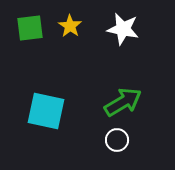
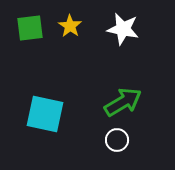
cyan square: moved 1 px left, 3 px down
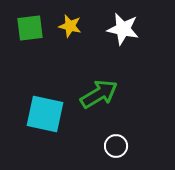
yellow star: rotated 20 degrees counterclockwise
green arrow: moved 24 px left, 8 px up
white circle: moved 1 px left, 6 px down
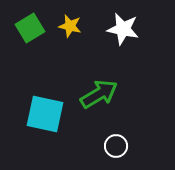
green square: rotated 24 degrees counterclockwise
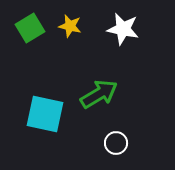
white circle: moved 3 px up
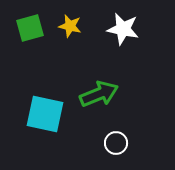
green square: rotated 16 degrees clockwise
green arrow: rotated 9 degrees clockwise
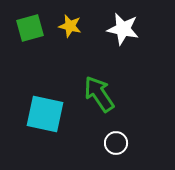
green arrow: rotated 102 degrees counterclockwise
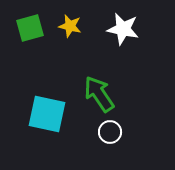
cyan square: moved 2 px right
white circle: moved 6 px left, 11 px up
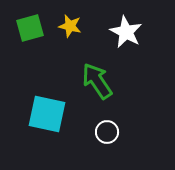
white star: moved 3 px right, 3 px down; rotated 16 degrees clockwise
green arrow: moved 2 px left, 13 px up
white circle: moved 3 px left
